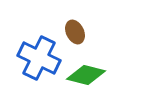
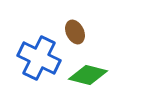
green diamond: moved 2 px right
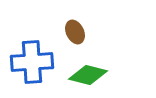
blue cross: moved 7 px left, 4 px down; rotated 30 degrees counterclockwise
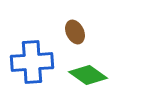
green diamond: rotated 21 degrees clockwise
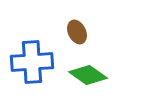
brown ellipse: moved 2 px right
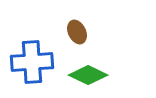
green diamond: rotated 9 degrees counterclockwise
